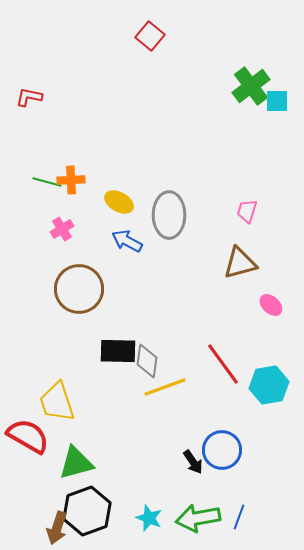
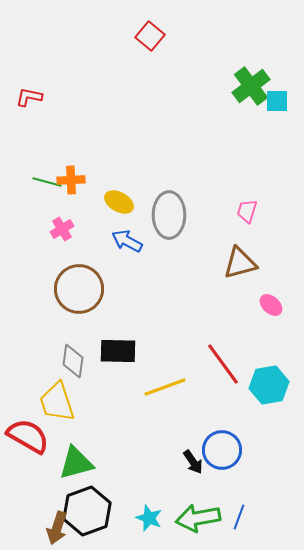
gray diamond: moved 74 px left
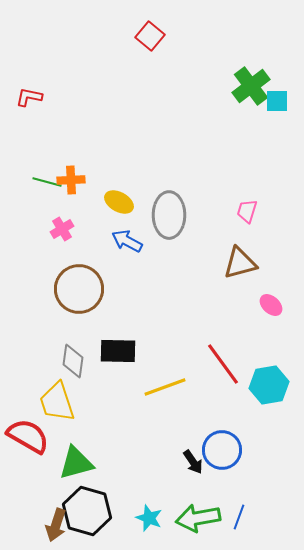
black hexagon: rotated 24 degrees counterclockwise
brown arrow: moved 1 px left, 3 px up
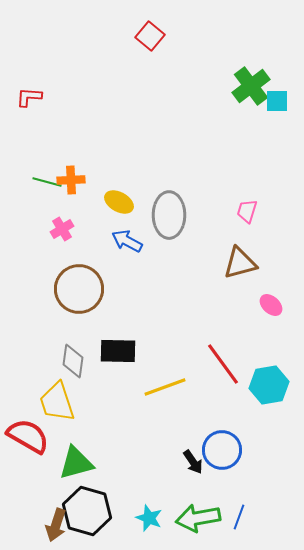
red L-shape: rotated 8 degrees counterclockwise
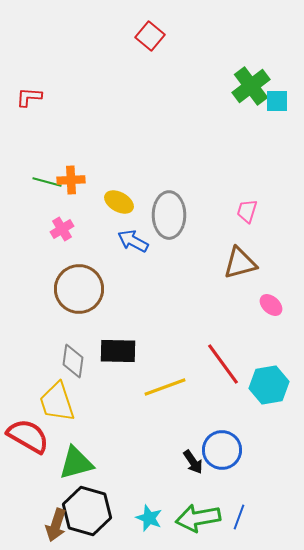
blue arrow: moved 6 px right
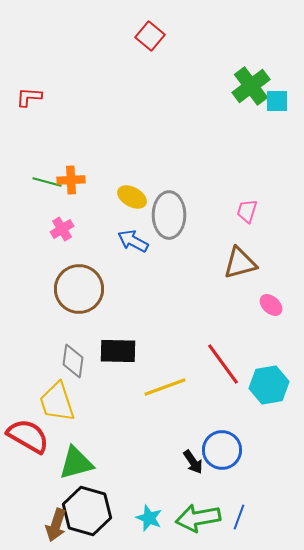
yellow ellipse: moved 13 px right, 5 px up
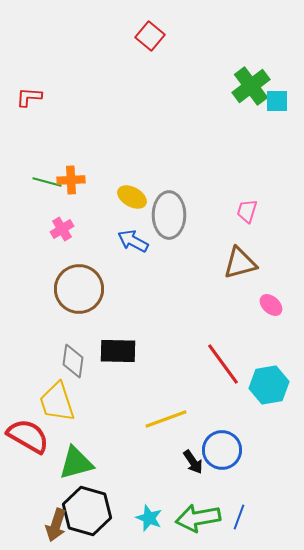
yellow line: moved 1 px right, 32 px down
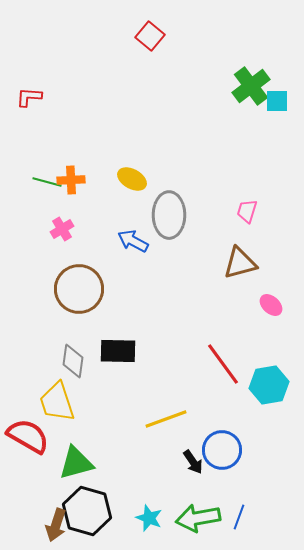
yellow ellipse: moved 18 px up
